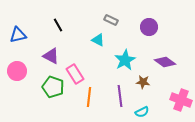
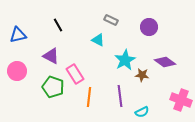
brown star: moved 1 px left, 7 px up
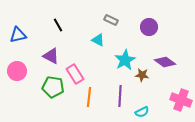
green pentagon: rotated 10 degrees counterclockwise
purple line: rotated 10 degrees clockwise
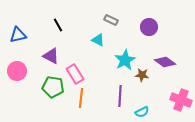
orange line: moved 8 px left, 1 px down
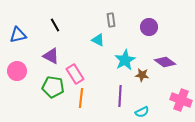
gray rectangle: rotated 56 degrees clockwise
black line: moved 3 px left
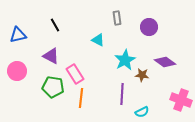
gray rectangle: moved 6 px right, 2 px up
purple line: moved 2 px right, 2 px up
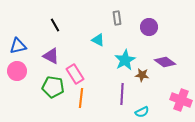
blue triangle: moved 11 px down
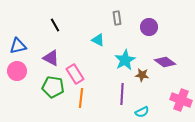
purple triangle: moved 2 px down
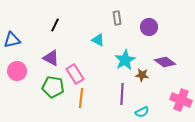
black line: rotated 56 degrees clockwise
blue triangle: moved 6 px left, 6 px up
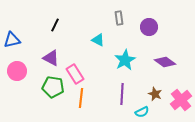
gray rectangle: moved 2 px right
brown star: moved 13 px right, 19 px down; rotated 16 degrees clockwise
pink cross: rotated 30 degrees clockwise
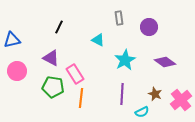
black line: moved 4 px right, 2 px down
